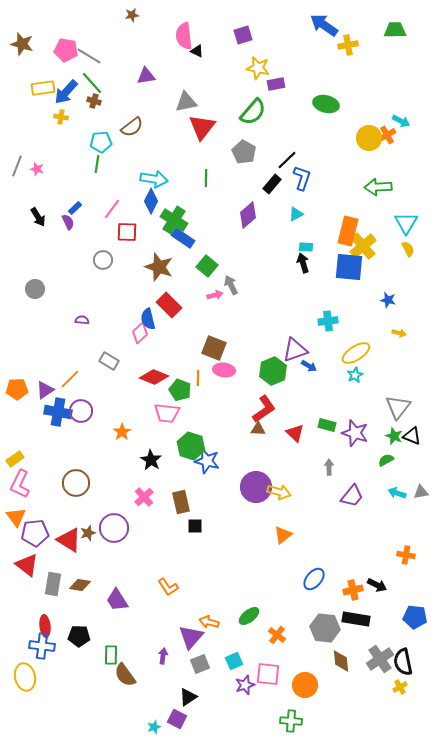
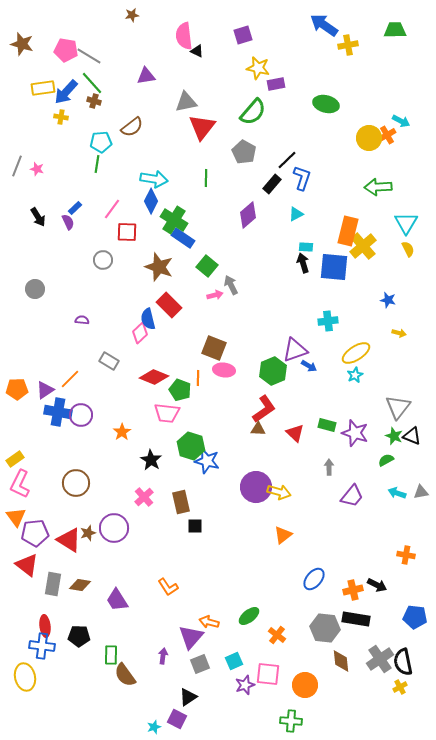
blue square at (349, 267): moved 15 px left
purple circle at (81, 411): moved 4 px down
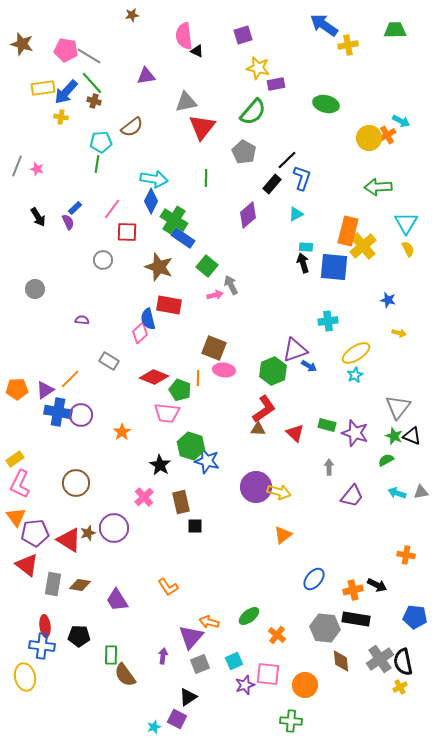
red rectangle at (169, 305): rotated 35 degrees counterclockwise
black star at (151, 460): moved 9 px right, 5 px down
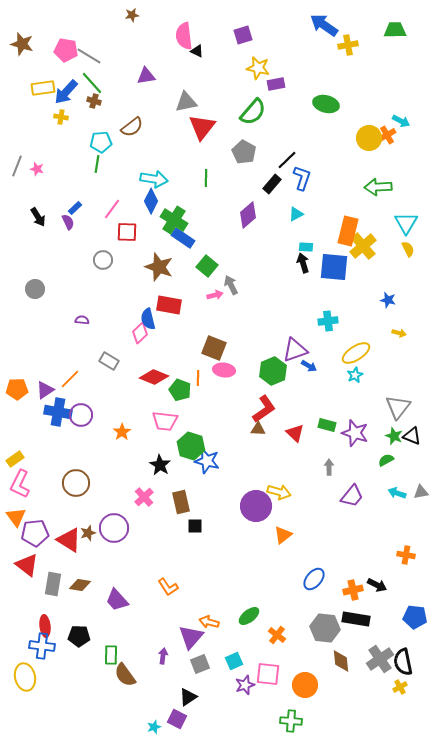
pink trapezoid at (167, 413): moved 2 px left, 8 px down
purple circle at (256, 487): moved 19 px down
purple trapezoid at (117, 600): rotated 10 degrees counterclockwise
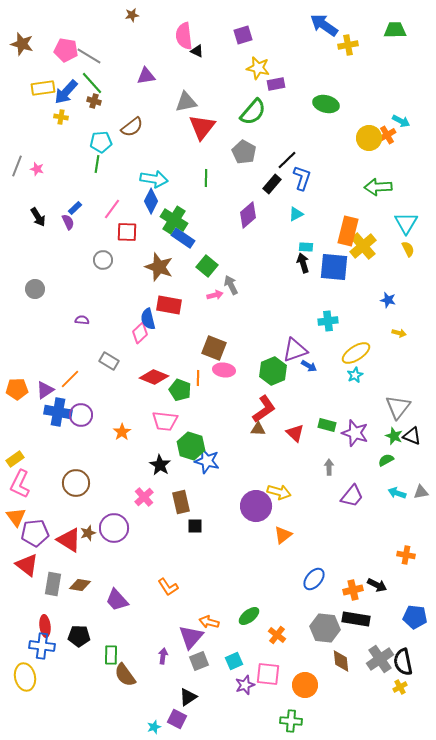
gray square at (200, 664): moved 1 px left, 3 px up
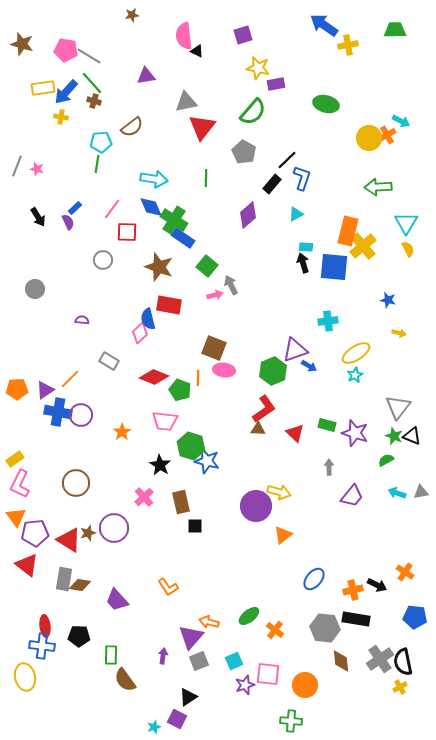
blue diamond at (151, 201): moved 6 px down; rotated 50 degrees counterclockwise
orange cross at (406, 555): moved 1 px left, 17 px down; rotated 24 degrees clockwise
gray rectangle at (53, 584): moved 11 px right, 5 px up
orange cross at (277, 635): moved 2 px left, 5 px up
brown semicircle at (125, 675): moved 5 px down
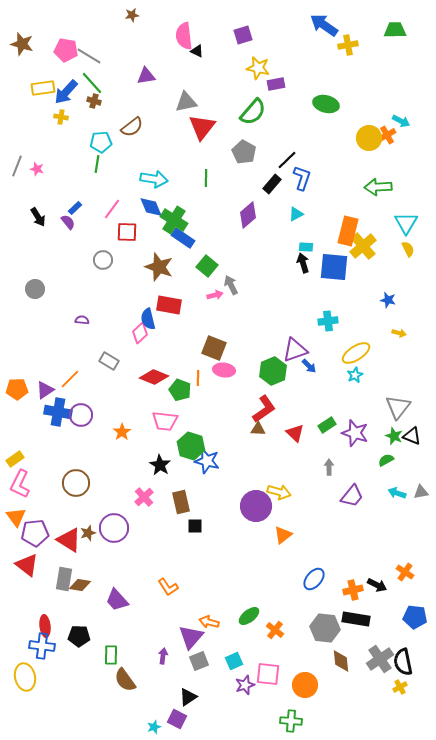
purple semicircle at (68, 222): rotated 14 degrees counterclockwise
blue arrow at (309, 366): rotated 14 degrees clockwise
green rectangle at (327, 425): rotated 48 degrees counterclockwise
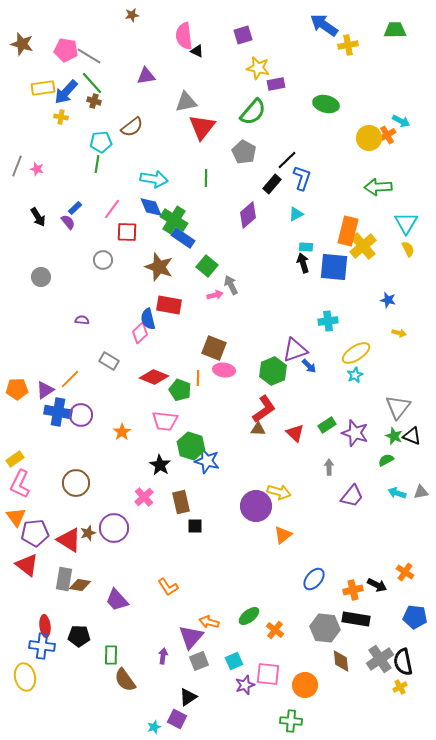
gray circle at (35, 289): moved 6 px right, 12 px up
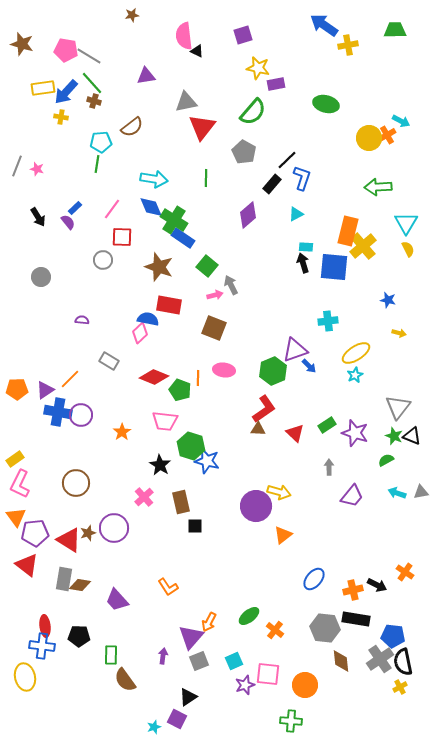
red square at (127, 232): moved 5 px left, 5 px down
blue semicircle at (148, 319): rotated 115 degrees clockwise
brown square at (214, 348): moved 20 px up
blue pentagon at (415, 617): moved 22 px left, 19 px down
orange arrow at (209, 622): rotated 78 degrees counterclockwise
